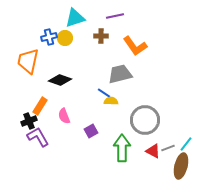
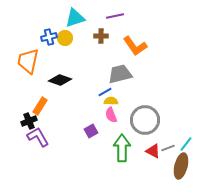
blue line: moved 1 px right, 1 px up; rotated 64 degrees counterclockwise
pink semicircle: moved 47 px right, 1 px up
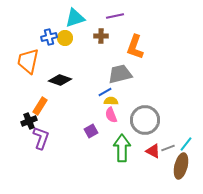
orange L-shape: moved 1 px down; rotated 55 degrees clockwise
purple L-shape: moved 3 px right, 1 px down; rotated 50 degrees clockwise
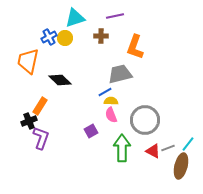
blue cross: rotated 14 degrees counterclockwise
black diamond: rotated 25 degrees clockwise
cyan line: moved 2 px right
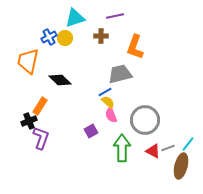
yellow semicircle: moved 3 px left, 1 px down; rotated 40 degrees clockwise
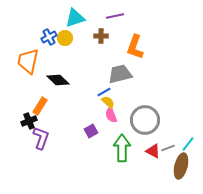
black diamond: moved 2 px left
blue line: moved 1 px left
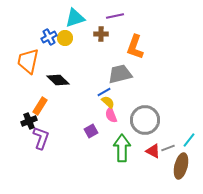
brown cross: moved 2 px up
cyan line: moved 1 px right, 4 px up
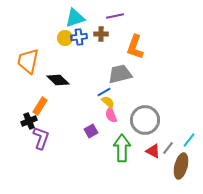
blue cross: moved 30 px right; rotated 21 degrees clockwise
gray line: rotated 32 degrees counterclockwise
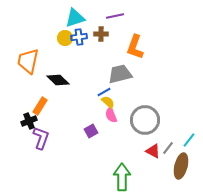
green arrow: moved 29 px down
